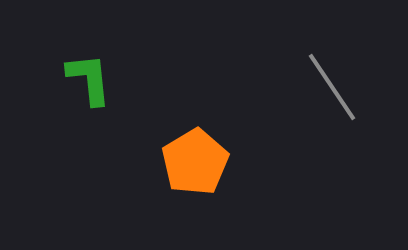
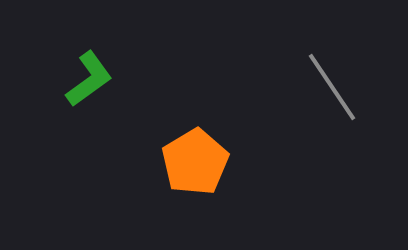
green L-shape: rotated 60 degrees clockwise
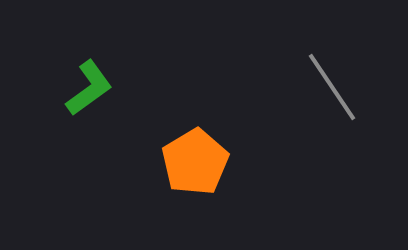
green L-shape: moved 9 px down
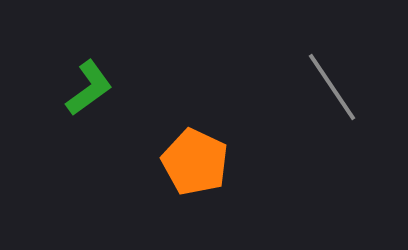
orange pentagon: rotated 16 degrees counterclockwise
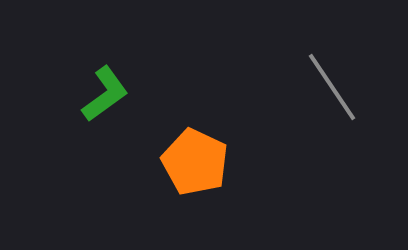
green L-shape: moved 16 px right, 6 px down
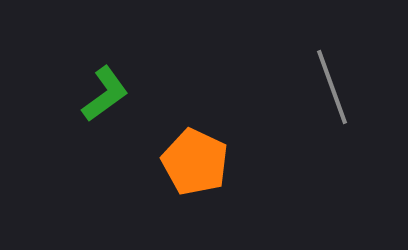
gray line: rotated 14 degrees clockwise
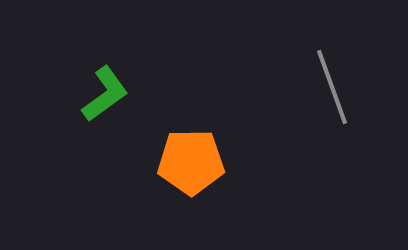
orange pentagon: moved 4 px left; rotated 26 degrees counterclockwise
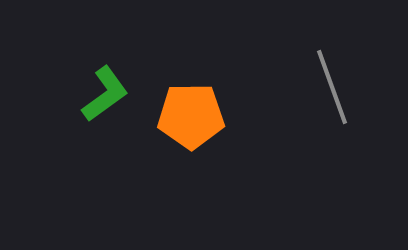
orange pentagon: moved 46 px up
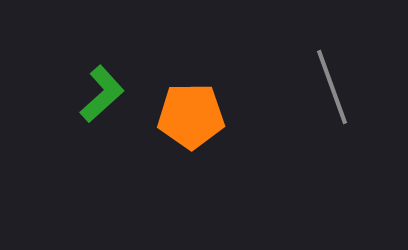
green L-shape: moved 3 px left; rotated 6 degrees counterclockwise
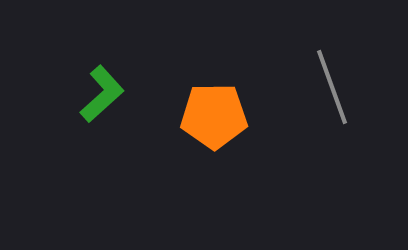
orange pentagon: moved 23 px right
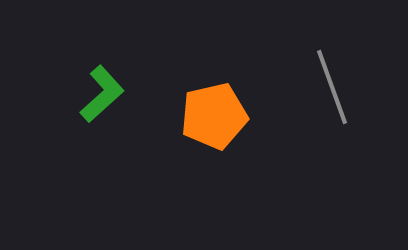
orange pentagon: rotated 12 degrees counterclockwise
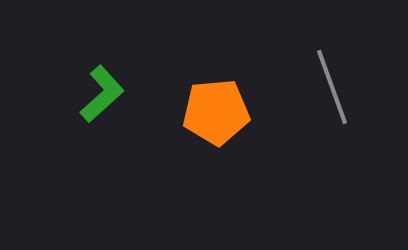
orange pentagon: moved 2 px right, 4 px up; rotated 8 degrees clockwise
